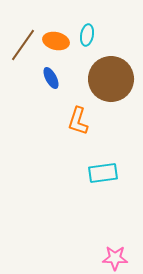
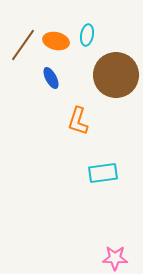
brown circle: moved 5 px right, 4 px up
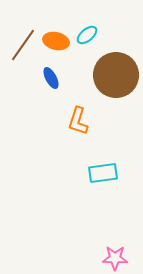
cyan ellipse: rotated 40 degrees clockwise
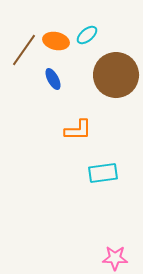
brown line: moved 1 px right, 5 px down
blue ellipse: moved 2 px right, 1 px down
orange L-shape: moved 9 px down; rotated 108 degrees counterclockwise
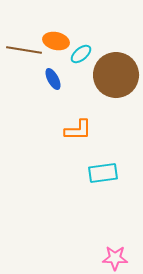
cyan ellipse: moved 6 px left, 19 px down
brown line: rotated 64 degrees clockwise
